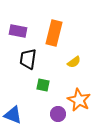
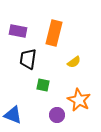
purple circle: moved 1 px left, 1 px down
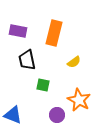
black trapezoid: moved 1 px left, 1 px down; rotated 20 degrees counterclockwise
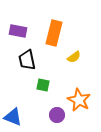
yellow semicircle: moved 5 px up
blue triangle: moved 2 px down
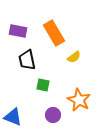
orange rectangle: rotated 45 degrees counterclockwise
purple circle: moved 4 px left
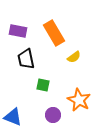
black trapezoid: moved 1 px left, 1 px up
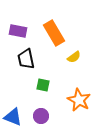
purple circle: moved 12 px left, 1 px down
